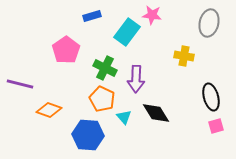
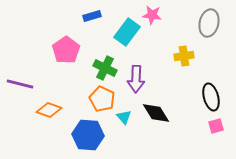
yellow cross: rotated 18 degrees counterclockwise
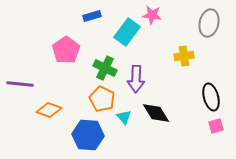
purple line: rotated 8 degrees counterclockwise
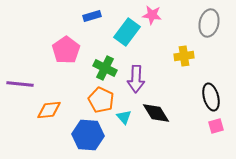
orange pentagon: moved 1 px left, 1 px down
orange diamond: rotated 25 degrees counterclockwise
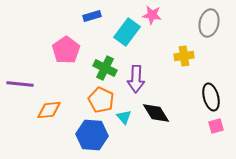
blue hexagon: moved 4 px right
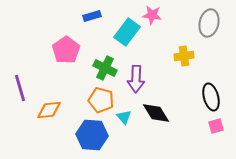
purple line: moved 4 px down; rotated 68 degrees clockwise
orange pentagon: rotated 10 degrees counterclockwise
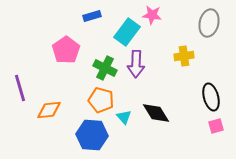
purple arrow: moved 15 px up
